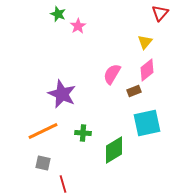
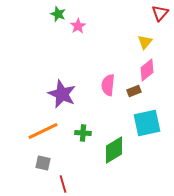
pink semicircle: moved 4 px left, 11 px down; rotated 25 degrees counterclockwise
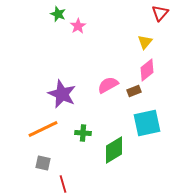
pink semicircle: rotated 55 degrees clockwise
orange line: moved 2 px up
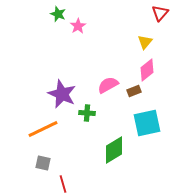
green cross: moved 4 px right, 20 px up
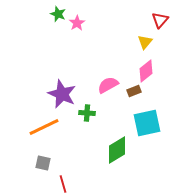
red triangle: moved 7 px down
pink star: moved 1 px left, 3 px up
pink diamond: moved 1 px left, 1 px down
orange line: moved 1 px right, 2 px up
green diamond: moved 3 px right
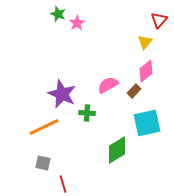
red triangle: moved 1 px left
brown rectangle: rotated 24 degrees counterclockwise
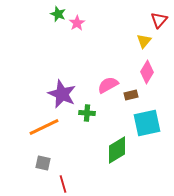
yellow triangle: moved 1 px left, 1 px up
pink diamond: moved 1 px right, 1 px down; rotated 20 degrees counterclockwise
brown rectangle: moved 3 px left, 4 px down; rotated 32 degrees clockwise
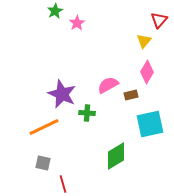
green star: moved 3 px left, 3 px up; rotated 21 degrees clockwise
cyan square: moved 3 px right, 1 px down
green diamond: moved 1 px left, 6 px down
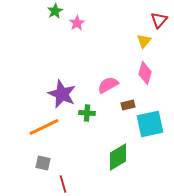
pink diamond: moved 2 px left, 1 px down; rotated 15 degrees counterclockwise
brown rectangle: moved 3 px left, 10 px down
green diamond: moved 2 px right, 1 px down
